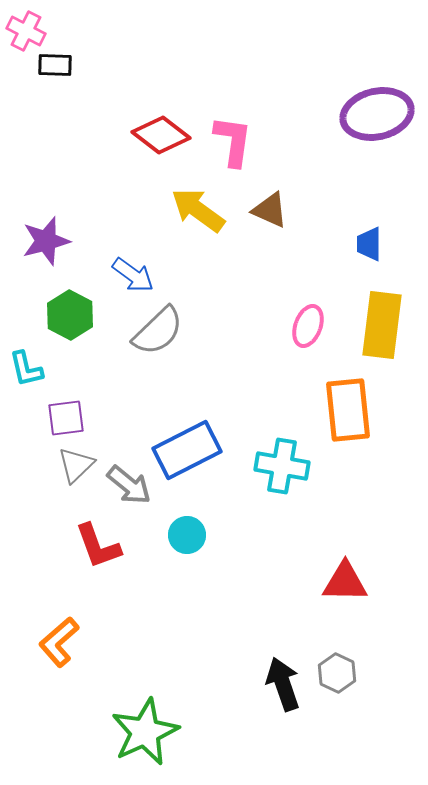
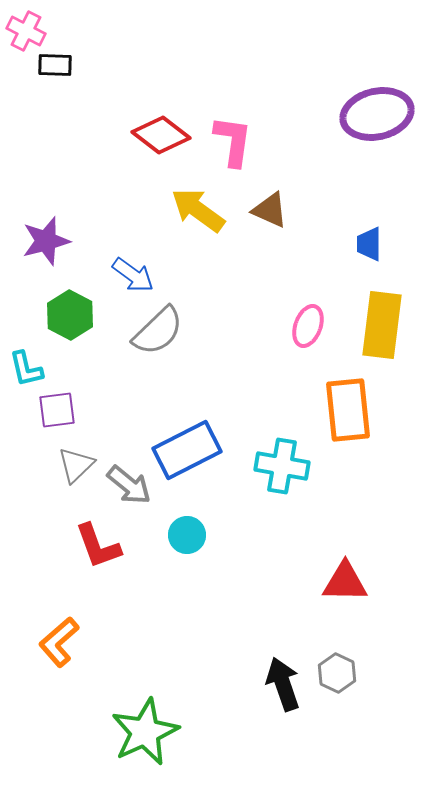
purple square: moved 9 px left, 8 px up
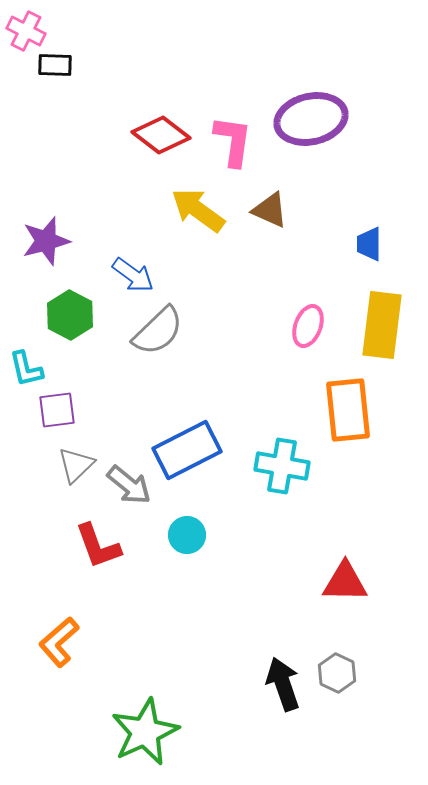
purple ellipse: moved 66 px left, 5 px down
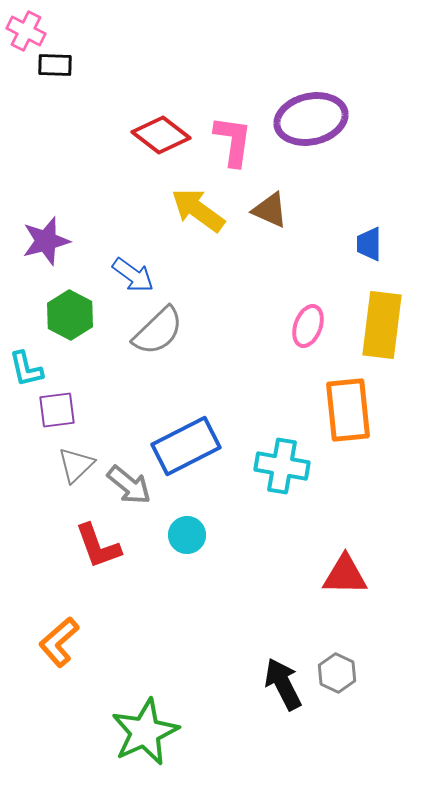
blue rectangle: moved 1 px left, 4 px up
red triangle: moved 7 px up
black arrow: rotated 8 degrees counterclockwise
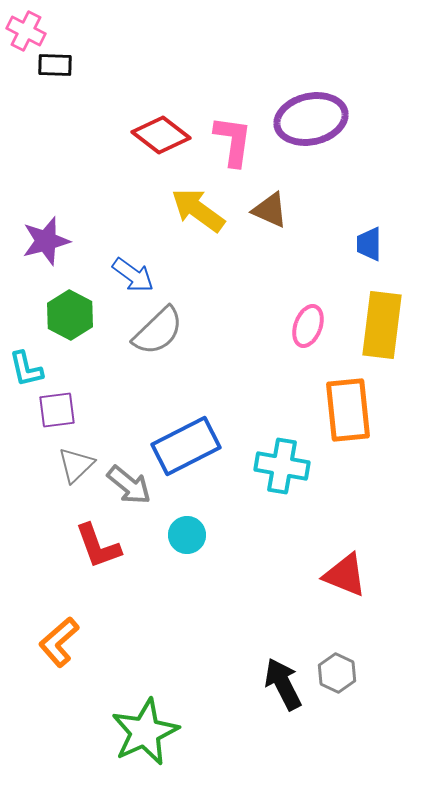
red triangle: rotated 21 degrees clockwise
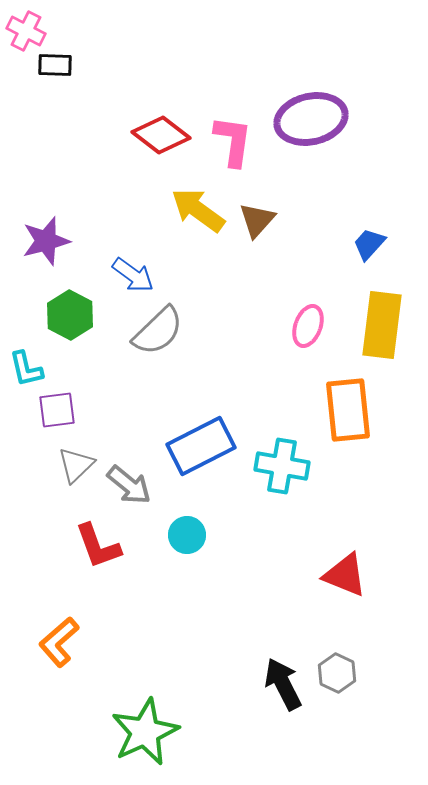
brown triangle: moved 13 px left, 10 px down; rotated 48 degrees clockwise
blue trapezoid: rotated 42 degrees clockwise
blue rectangle: moved 15 px right
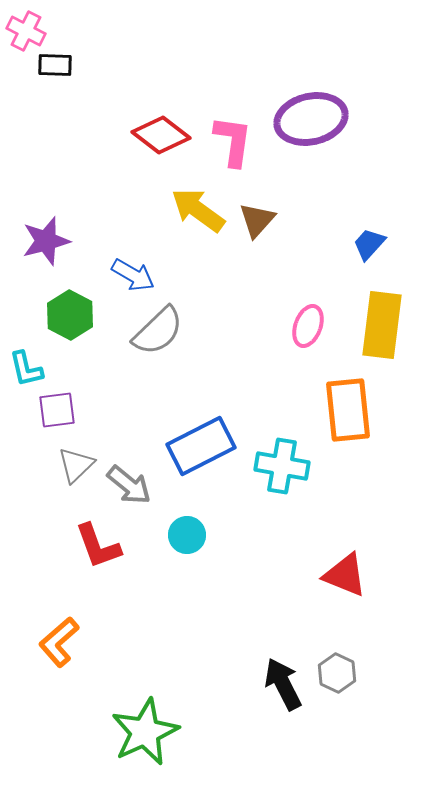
blue arrow: rotated 6 degrees counterclockwise
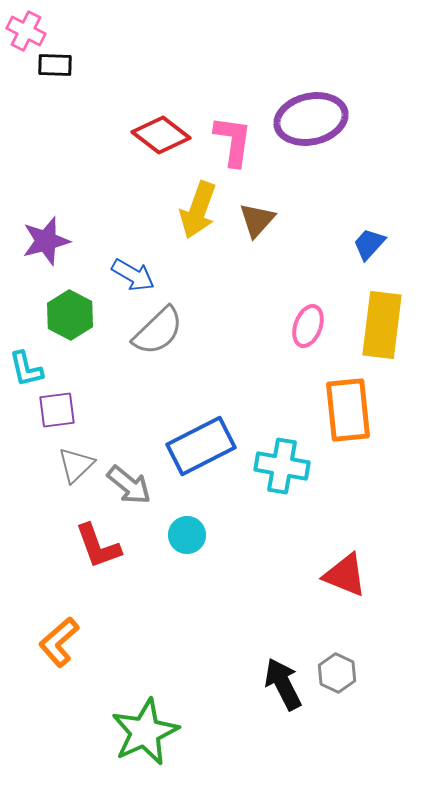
yellow arrow: rotated 106 degrees counterclockwise
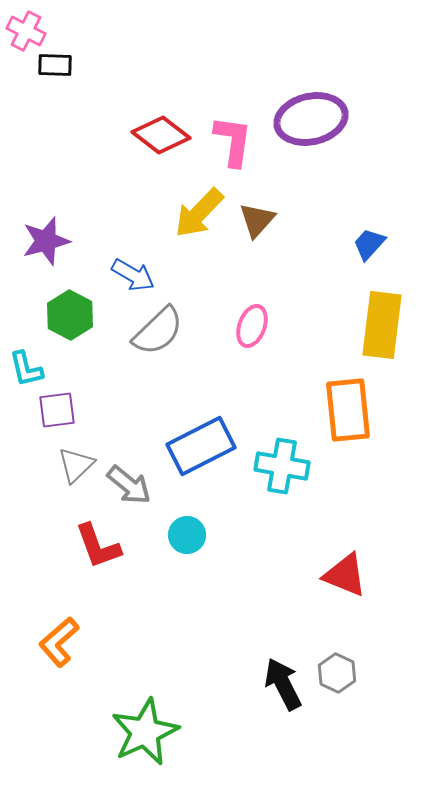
yellow arrow: moved 1 px right, 3 px down; rotated 24 degrees clockwise
pink ellipse: moved 56 px left
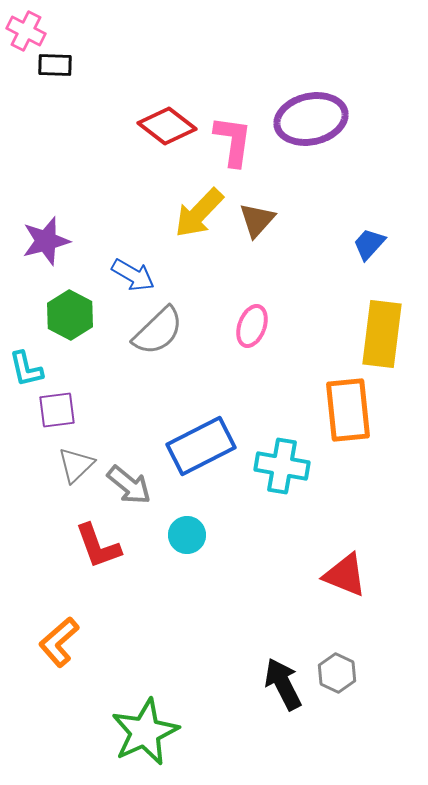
red diamond: moved 6 px right, 9 px up
yellow rectangle: moved 9 px down
